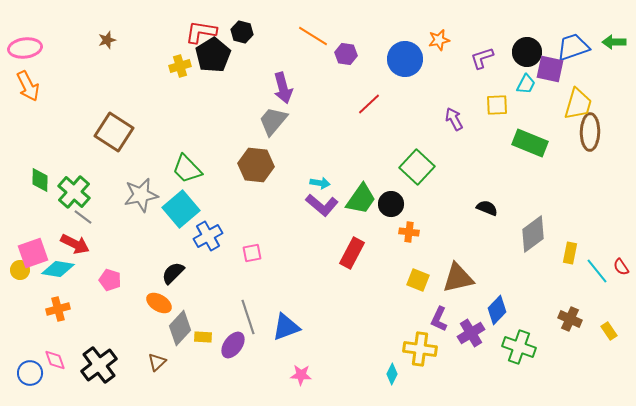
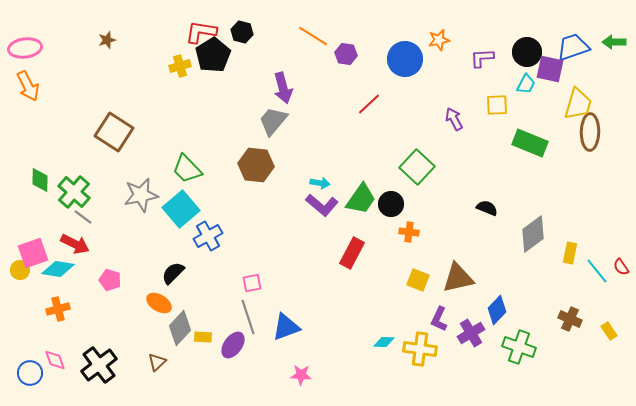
purple L-shape at (482, 58): rotated 15 degrees clockwise
pink square at (252, 253): moved 30 px down
cyan diamond at (392, 374): moved 8 px left, 32 px up; rotated 65 degrees clockwise
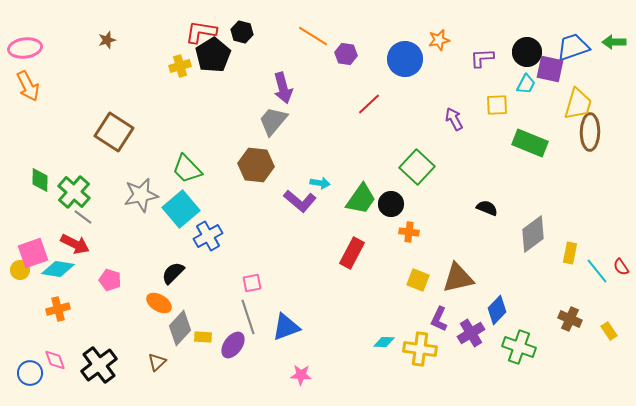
purple L-shape at (322, 205): moved 22 px left, 4 px up
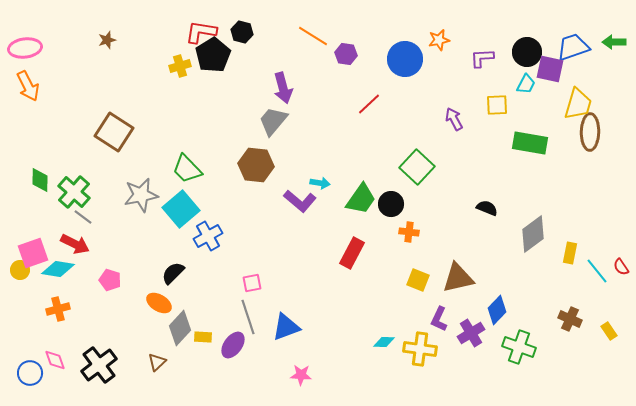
green rectangle at (530, 143): rotated 12 degrees counterclockwise
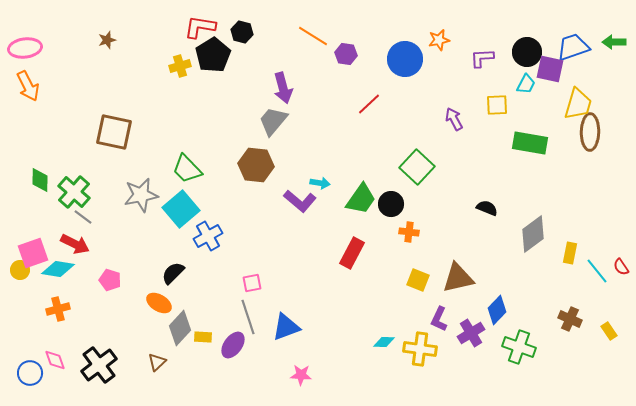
red L-shape at (201, 32): moved 1 px left, 5 px up
brown square at (114, 132): rotated 21 degrees counterclockwise
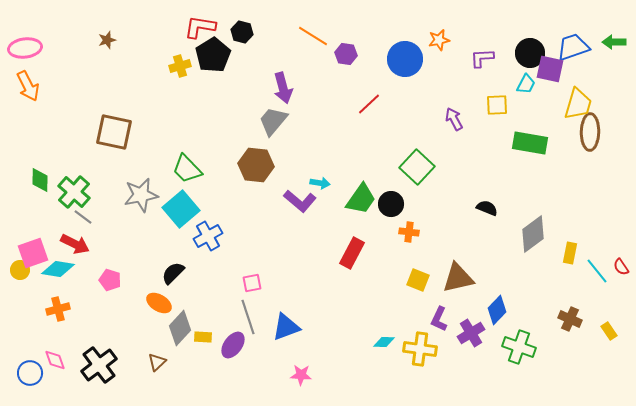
black circle at (527, 52): moved 3 px right, 1 px down
